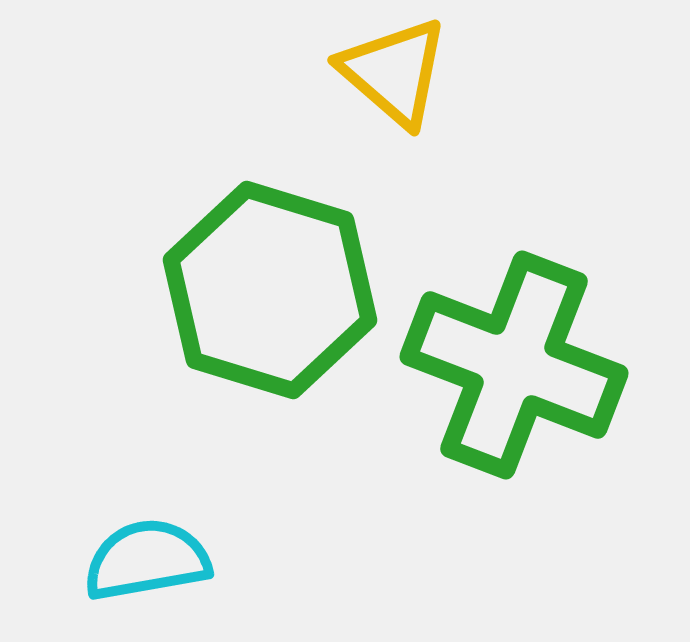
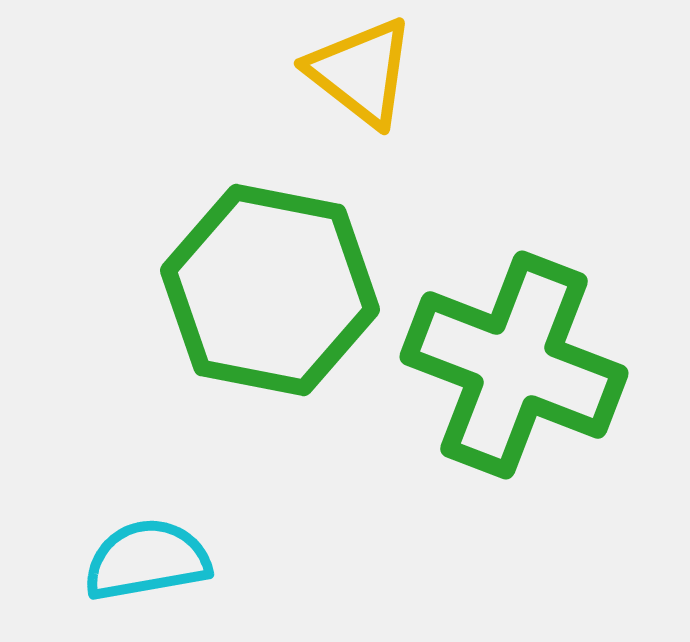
yellow triangle: moved 33 px left; rotated 3 degrees counterclockwise
green hexagon: rotated 6 degrees counterclockwise
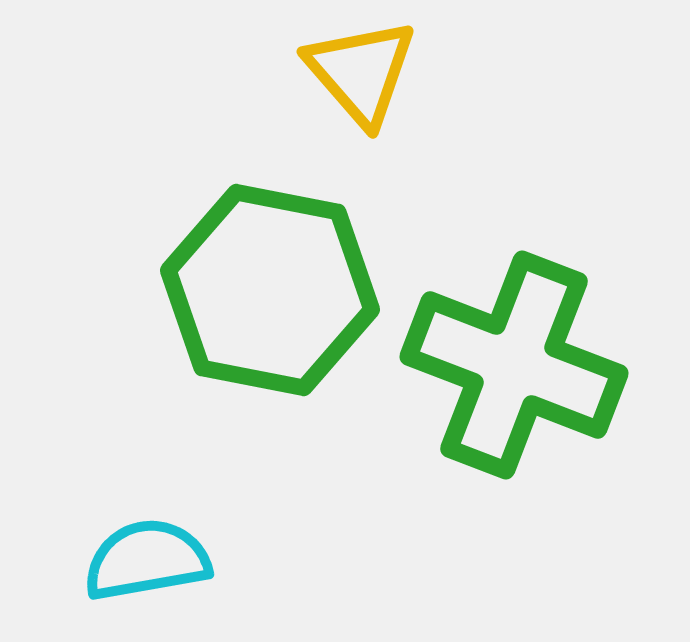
yellow triangle: rotated 11 degrees clockwise
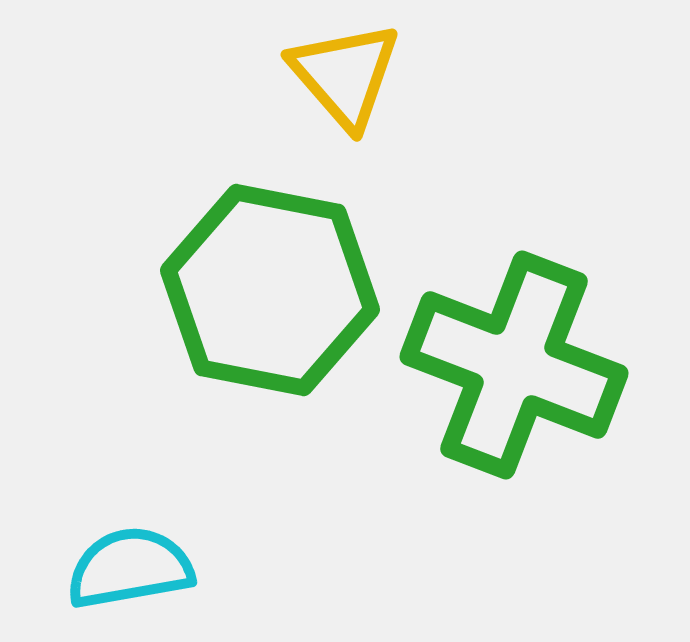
yellow triangle: moved 16 px left, 3 px down
cyan semicircle: moved 17 px left, 8 px down
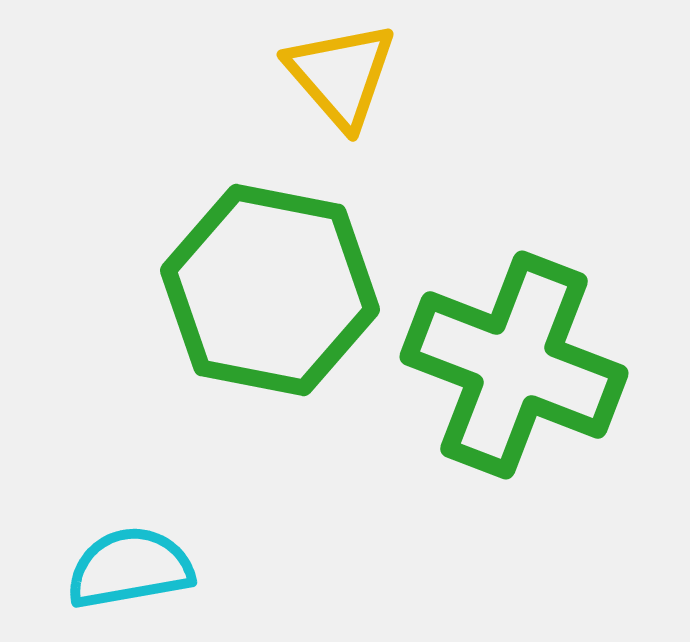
yellow triangle: moved 4 px left
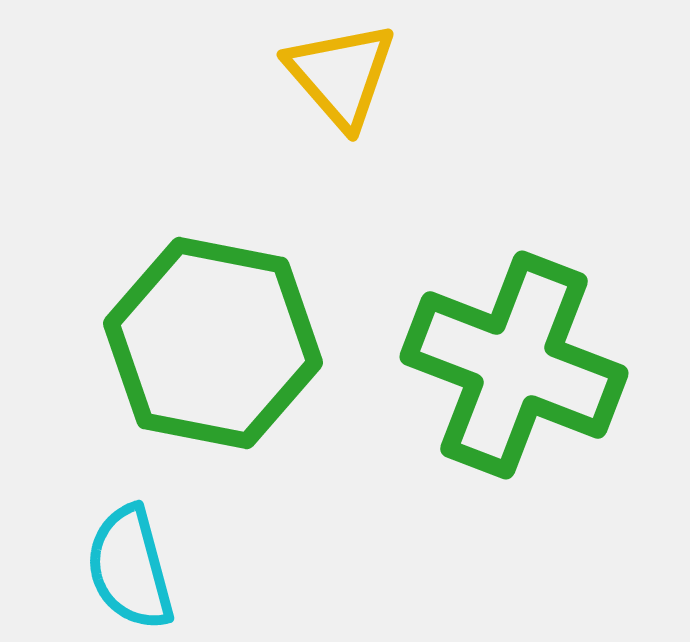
green hexagon: moved 57 px left, 53 px down
cyan semicircle: rotated 95 degrees counterclockwise
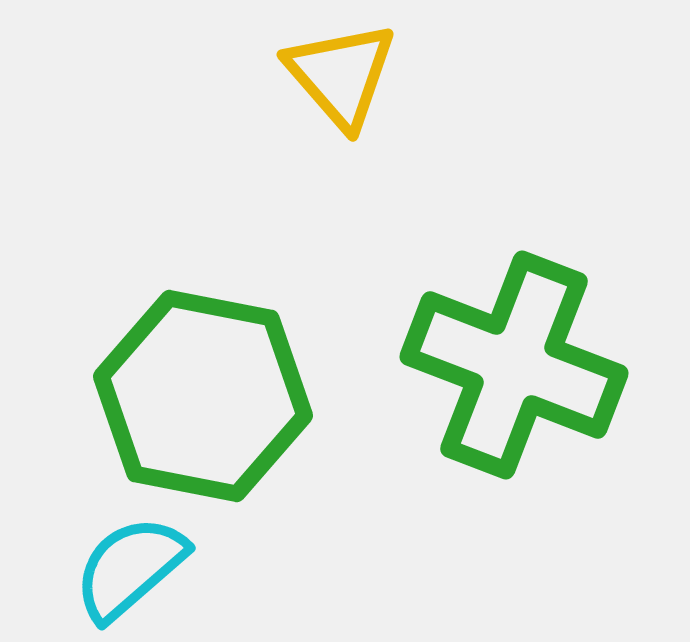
green hexagon: moved 10 px left, 53 px down
cyan semicircle: rotated 64 degrees clockwise
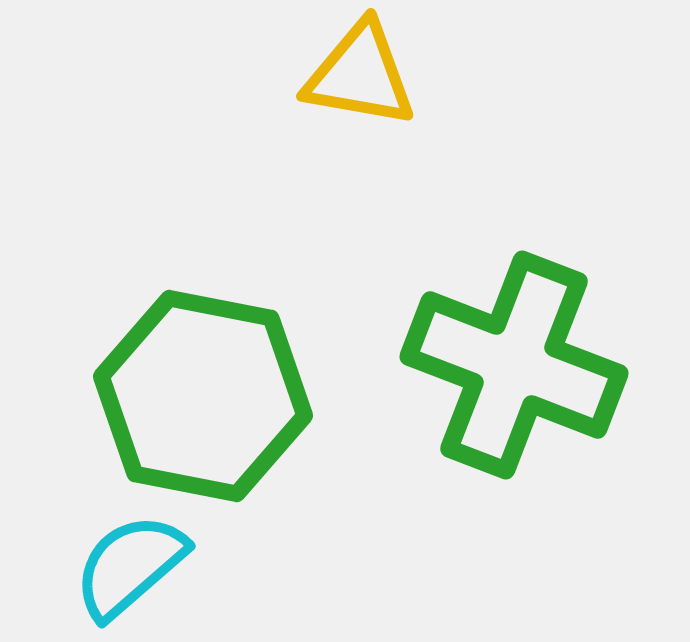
yellow triangle: moved 19 px right; rotated 39 degrees counterclockwise
cyan semicircle: moved 2 px up
